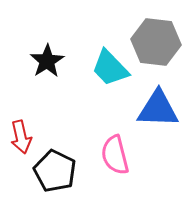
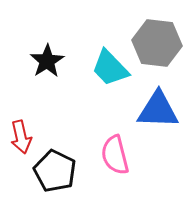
gray hexagon: moved 1 px right, 1 px down
blue triangle: moved 1 px down
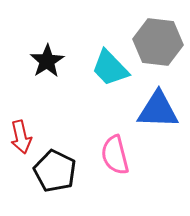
gray hexagon: moved 1 px right, 1 px up
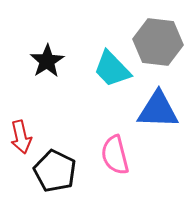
cyan trapezoid: moved 2 px right, 1 px down
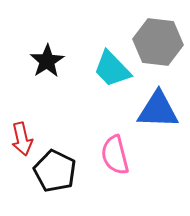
red arrow: moved 1 px right, 2 px down
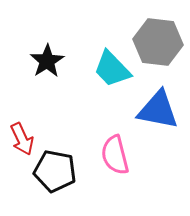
blue triangle: rotated 9 degrees clockwise
red arrow: rotated 12 degrees counterclockwise
black pentagon: rotated 15 degrees counterclockwise
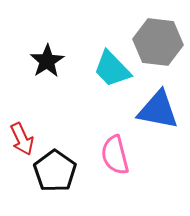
black pentagon: rotated 24 degrees clockwise
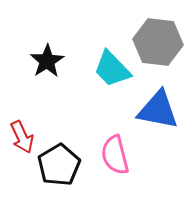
red arrow: moved 2 px up
black pentagon: moved 4 px right, 6 px up; rotated 6 degrees clockwise
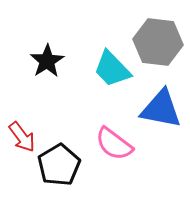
blue triangle: moved 3 px right, 1 px up
red arrow: rotated 12 degrees counterclockwise
pink semicircle: moved 1 px left, 11 px up; rotated 39 degrees counterclockwise
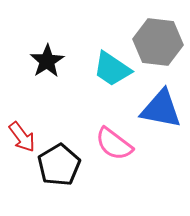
cyan trapezoid: rotated 12 degrees counterclockwise
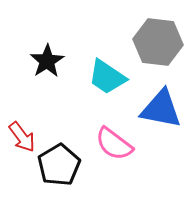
cyan trapezoid: moved 5 px left, 8 px down
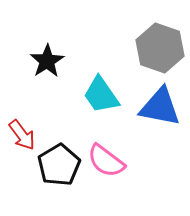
gray hexagon: moved 2 px right, 6 px down; rotated 12 degrees clockwise
cyan trapezoid: moved 6 px left, 18 px down; rotated 21 degrees clockwise
blue triangle: moved 1 px left, 2 px up
red arrow: moved 2 px up
pink semicircle: moved 8 px left, 17 px down
